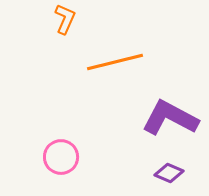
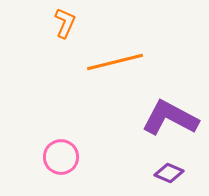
orange L-shape: moved 4 px down
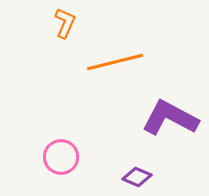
purple diamond: moved 32 px left, 4 px down
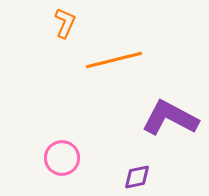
orange line: moved 1 px left, 2 px up
pink circle: moved 1 px right, 1 px down
purple diamond: rotated 36 degrees counterclockwise
